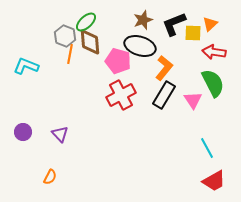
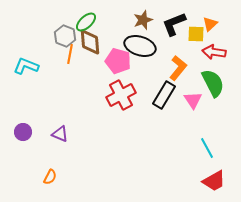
yellow square: moved 3 px right, 1 px down
orange L-shape: moved 14 px right
purple triangle: rotated 24 degrees counterclockwise
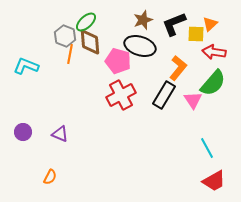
green semicircle: rotated 68 degrees clockwise
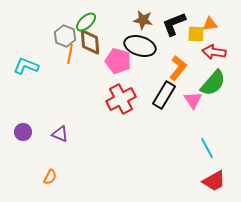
brown star: rotated 30 degrees clockwise
orange triangle: rotated 35 degrees clockwise
red cross: moved 4 px down
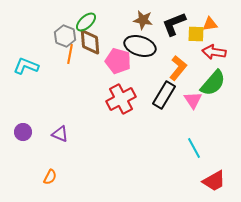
cyan line: moved 13 px left
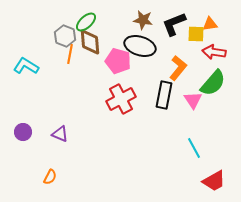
cyan L-shape: rotated 10 degrees clockwise
black rectangle: rotated 20 degrees counterclockwise
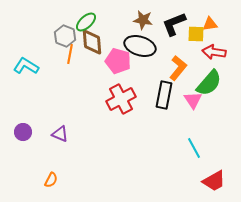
brown diamond: moved 2 px right
green semicircle: moved 4 px left
orange semicircle: moved 1 px right, 3 px down
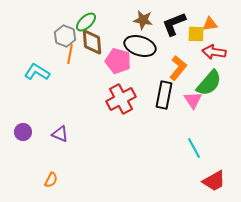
cyan L-shape: moved 11 px right, 6 px down
